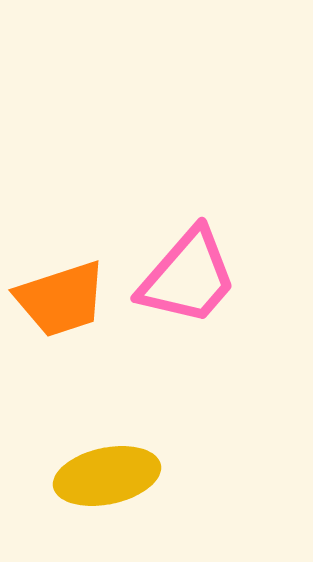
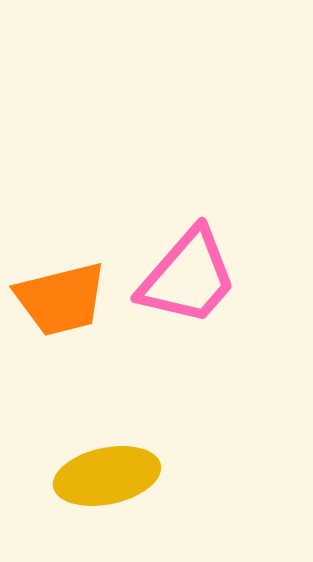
orange trapezoid: rotated 4 degrees clockwise
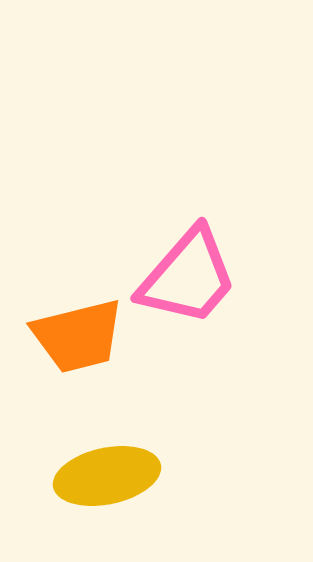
orange trapezoid: moved 17 px right, 37 px down
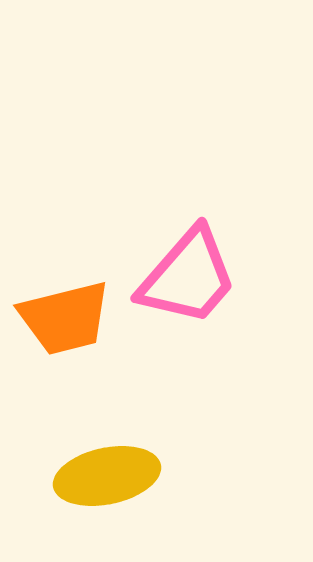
orange trapezoid: moved 13 px left, 18 px up
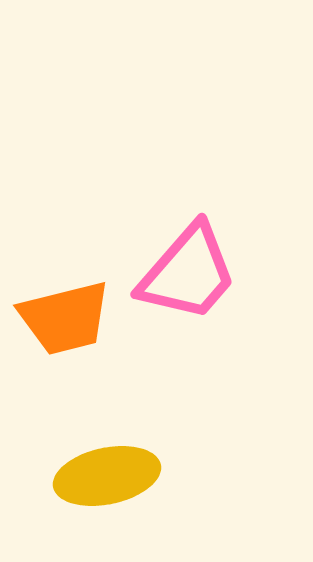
pink trapezoid: moved 4 px up
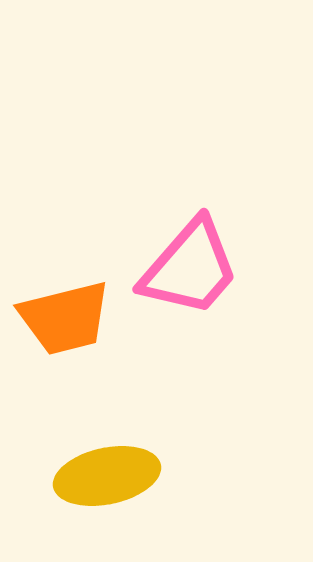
pink trapezoid: moved 2 px right, 5 px up
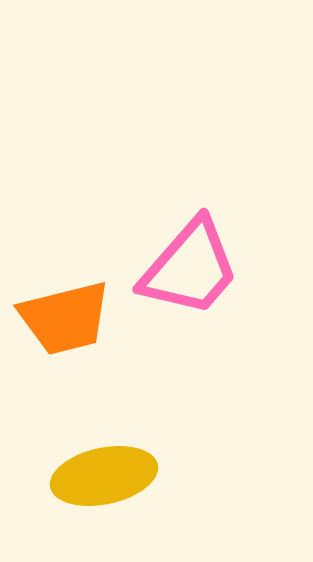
yellow ellipse: moved 3 px left
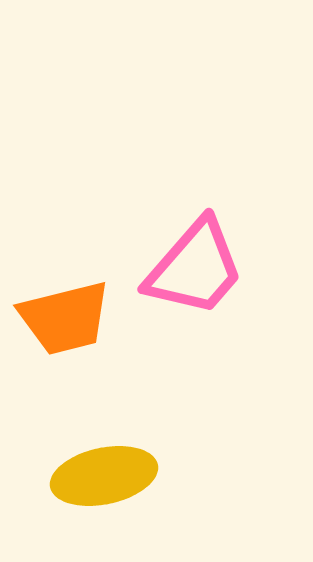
pink trapezoid: moved 5 px right
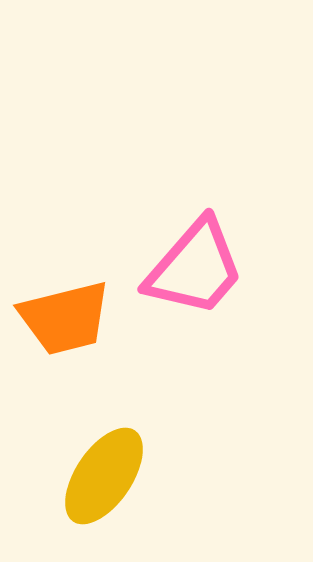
yellow ellipse: rotated 44 degrees counterclockwise
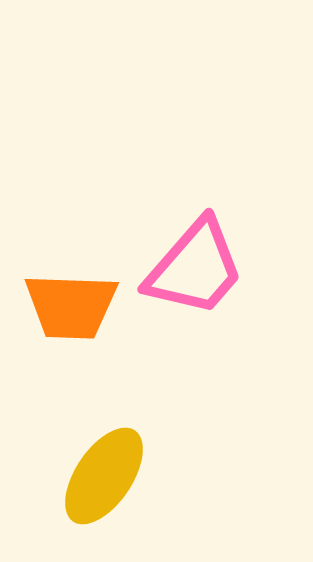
orange trapezoid: moved 6 px right, 12 px up; rotated 16 degrees clockwise
